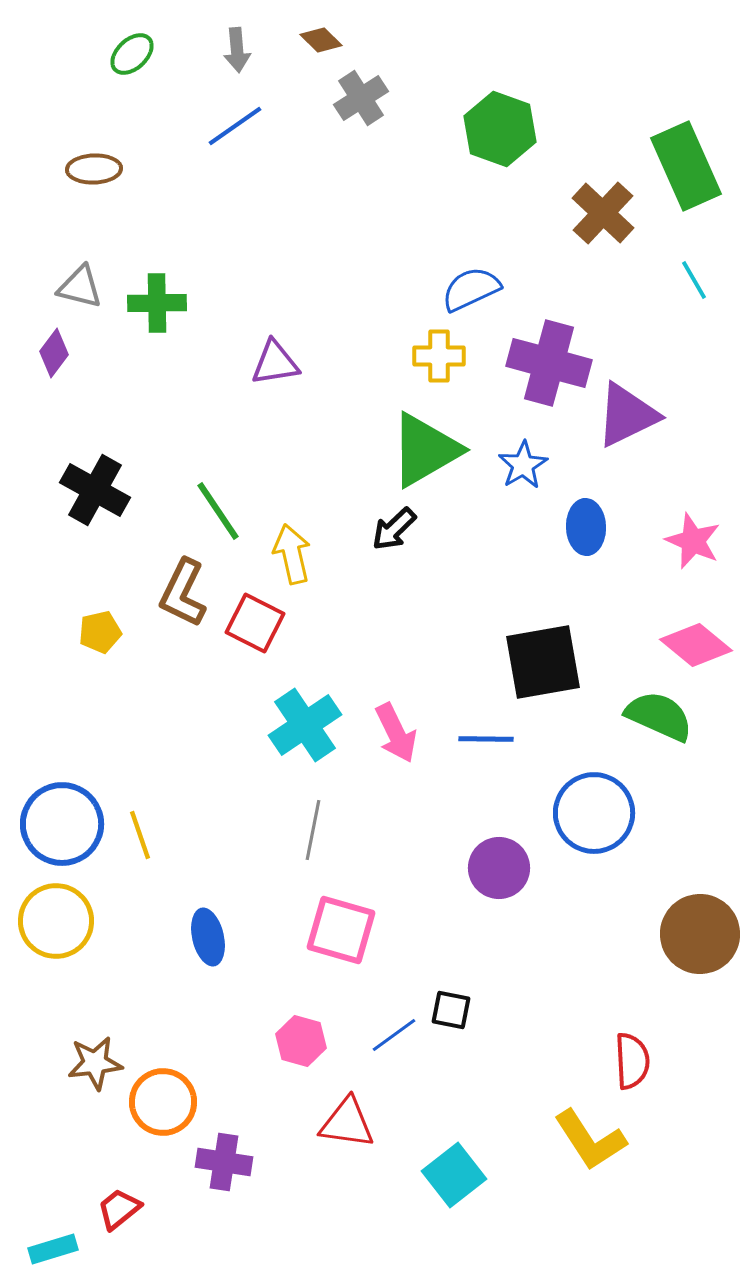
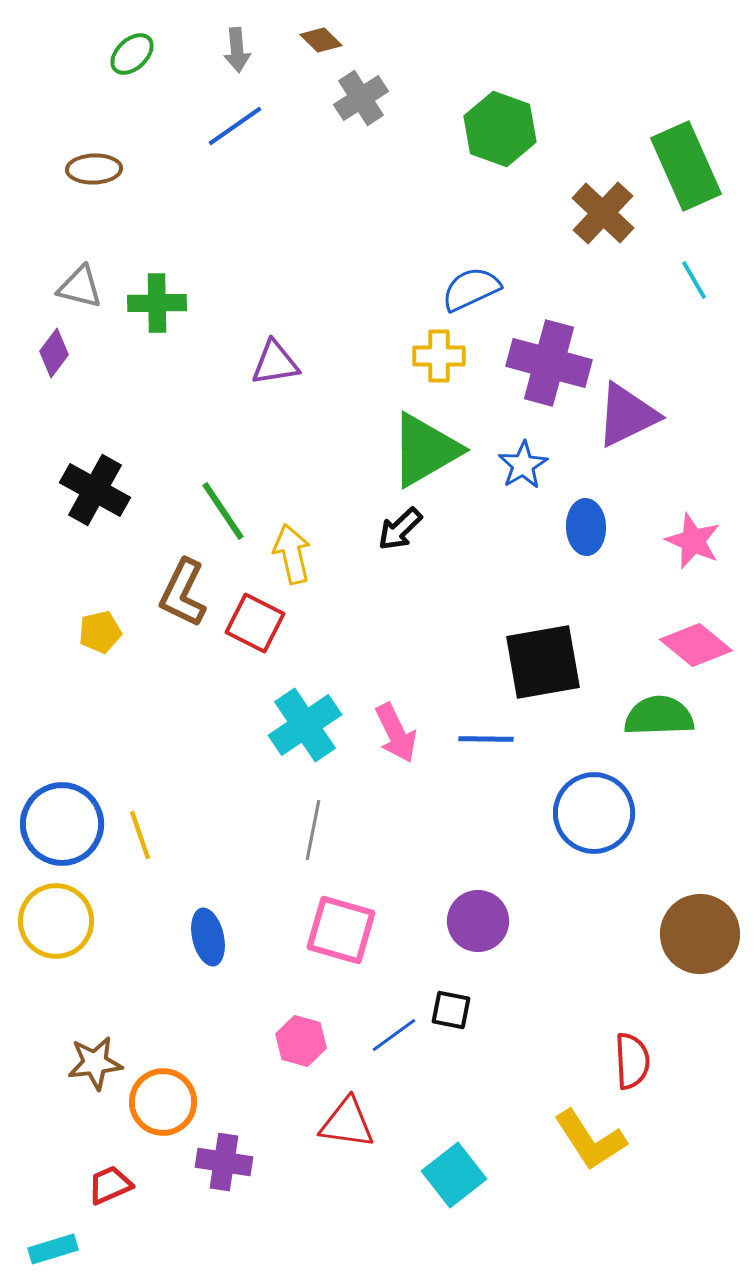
green line at (218, 511): moved 5 px right
black arrow at (394, 529): moved 6 px right
green semicircle at (659, 716): rotated 26 degrees counterclockwise
purple circle at (499, 868): moved 21 px left, 53 px down
red trapezoid at (119, 1209): moved 9 px left, 24 px up; rotated 15 degrees clockwise
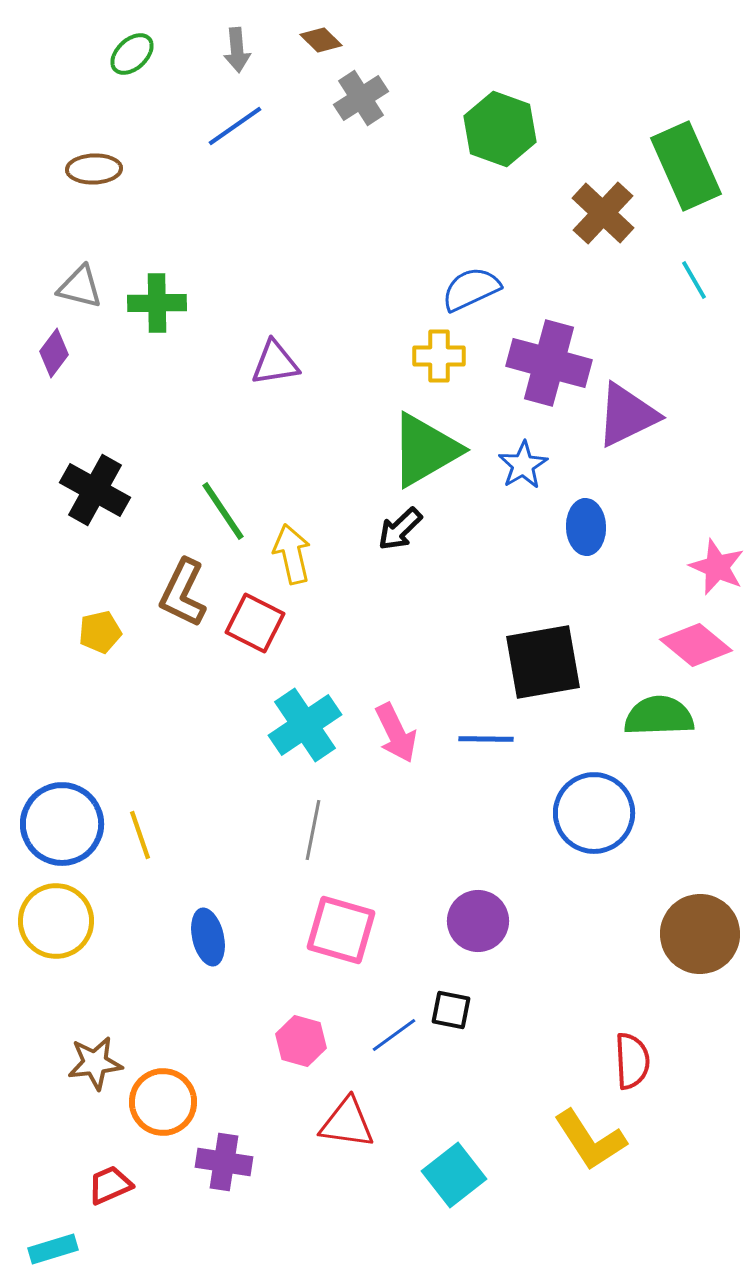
pink star at (693, 541): moved 24 px right, 26 px down
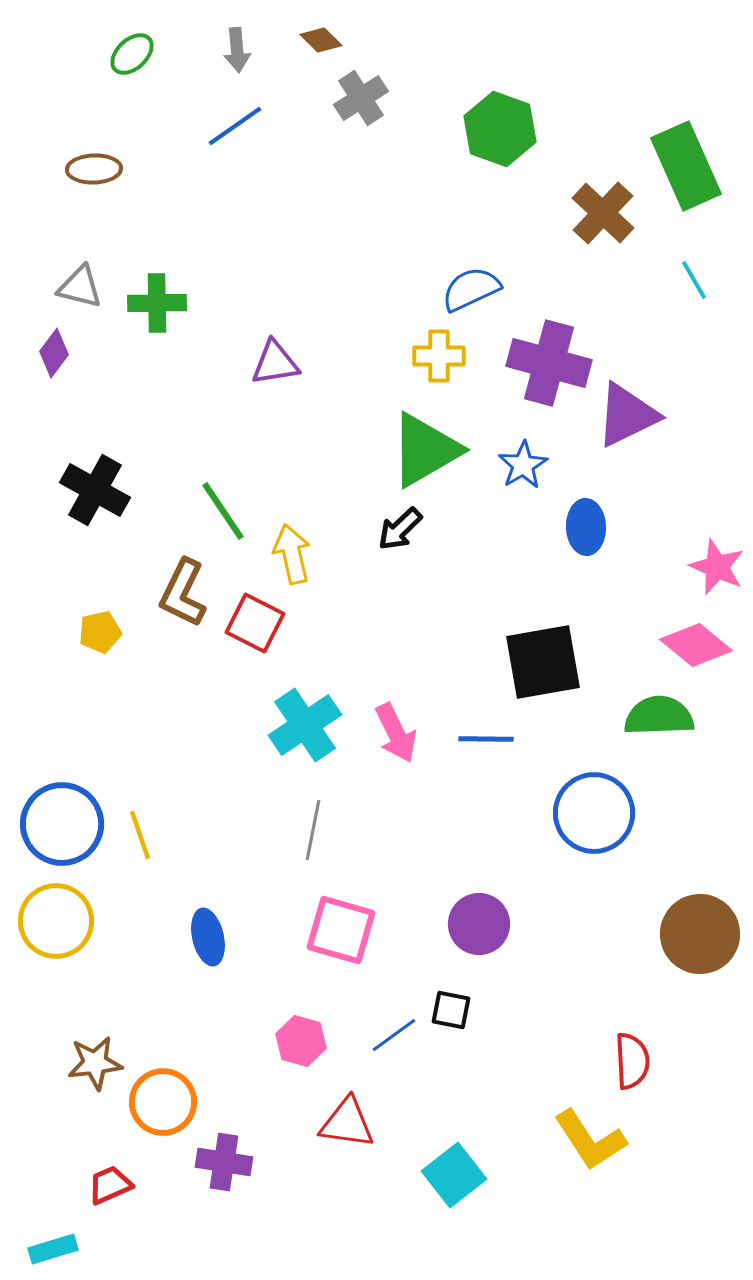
purple circle at (478, 921): moved 1 px right, 3 px down
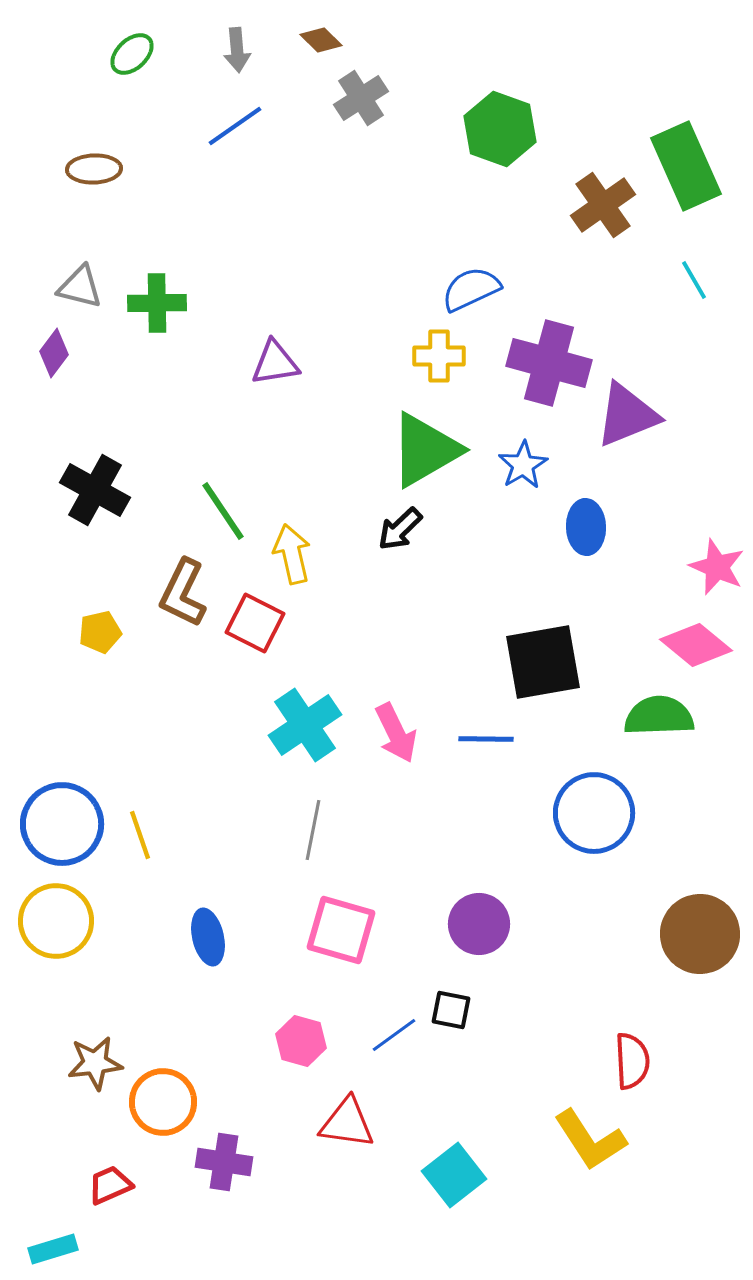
brown cross at (603, 213): moved 8 px up; rotated 12 degrees clockwise
purple triangle at (627, 415): rotated 4 degrees clockwise
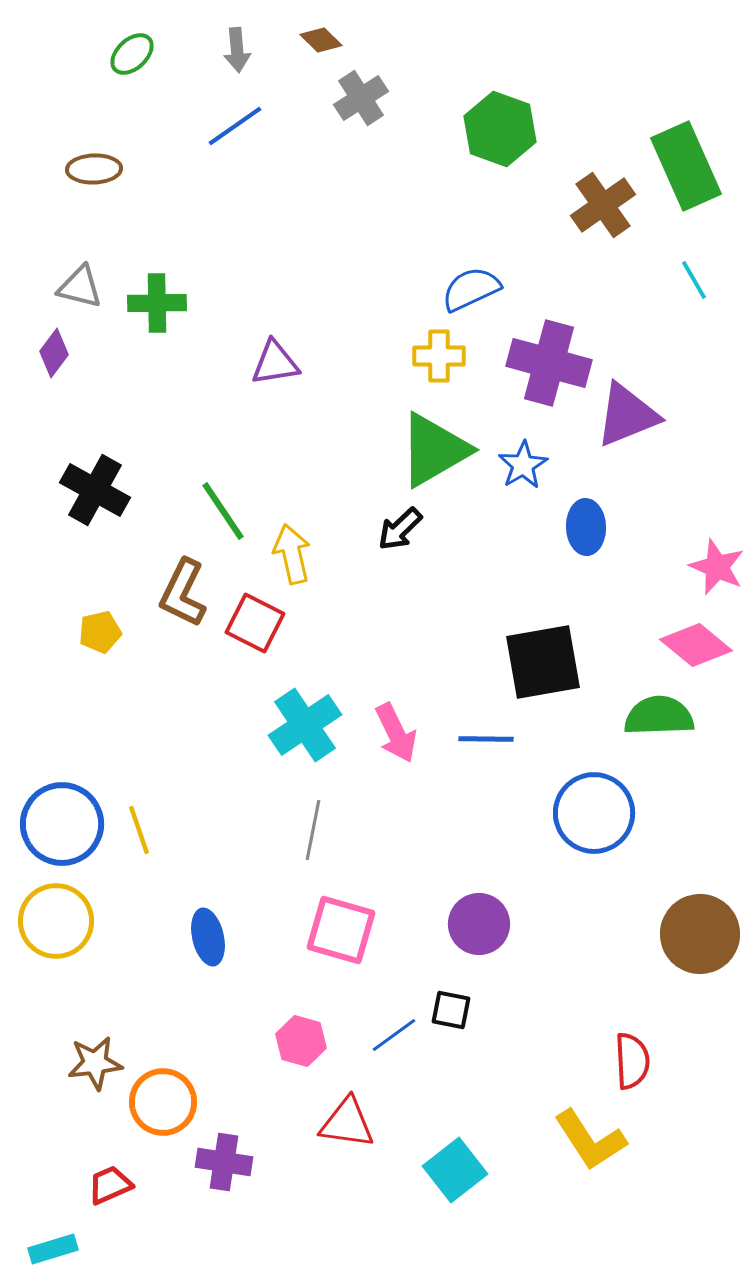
green triangle at (425, 450): moved 9 px right
yellow line at (140, 835): moved 1 px left, 5 px up
cyan square at (454, 1175): moved 1 px right, 5 px up
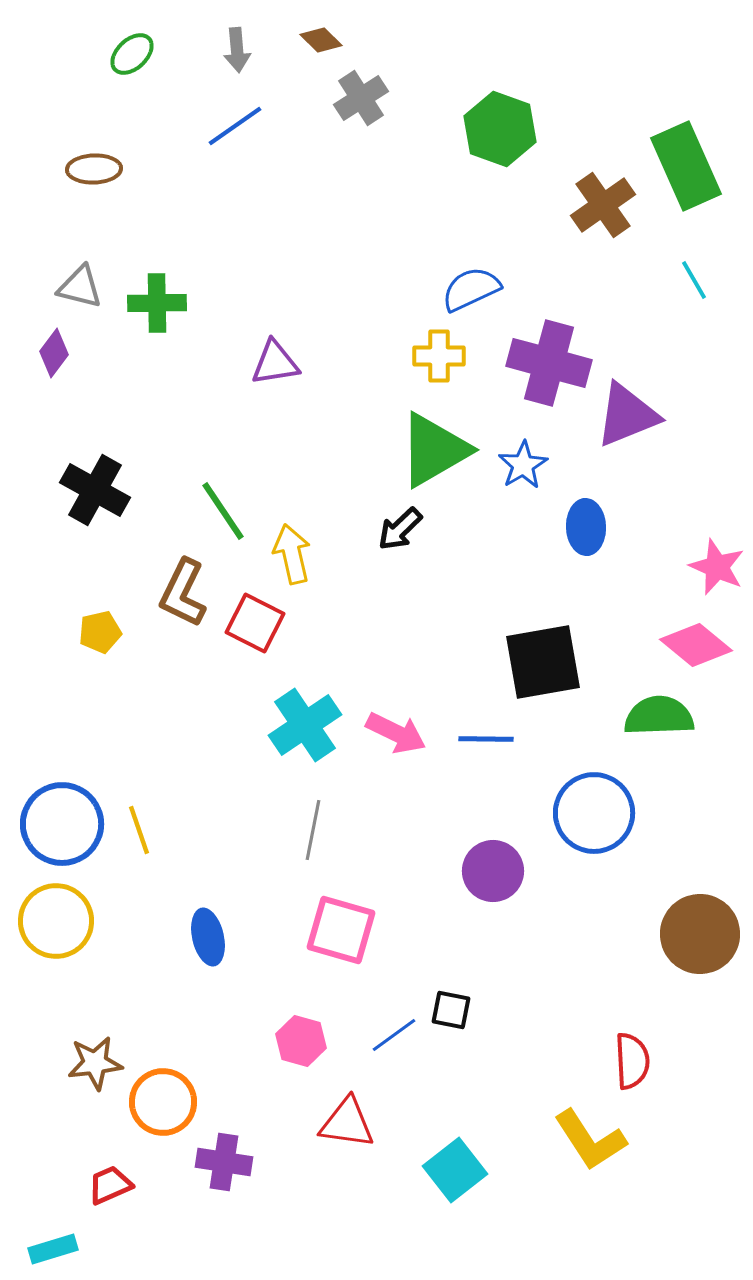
pink arrow at (396, 733): rotated 38 degrees counterclockwise
purple circle at (479, 924): moved 14 px right, 53 px up
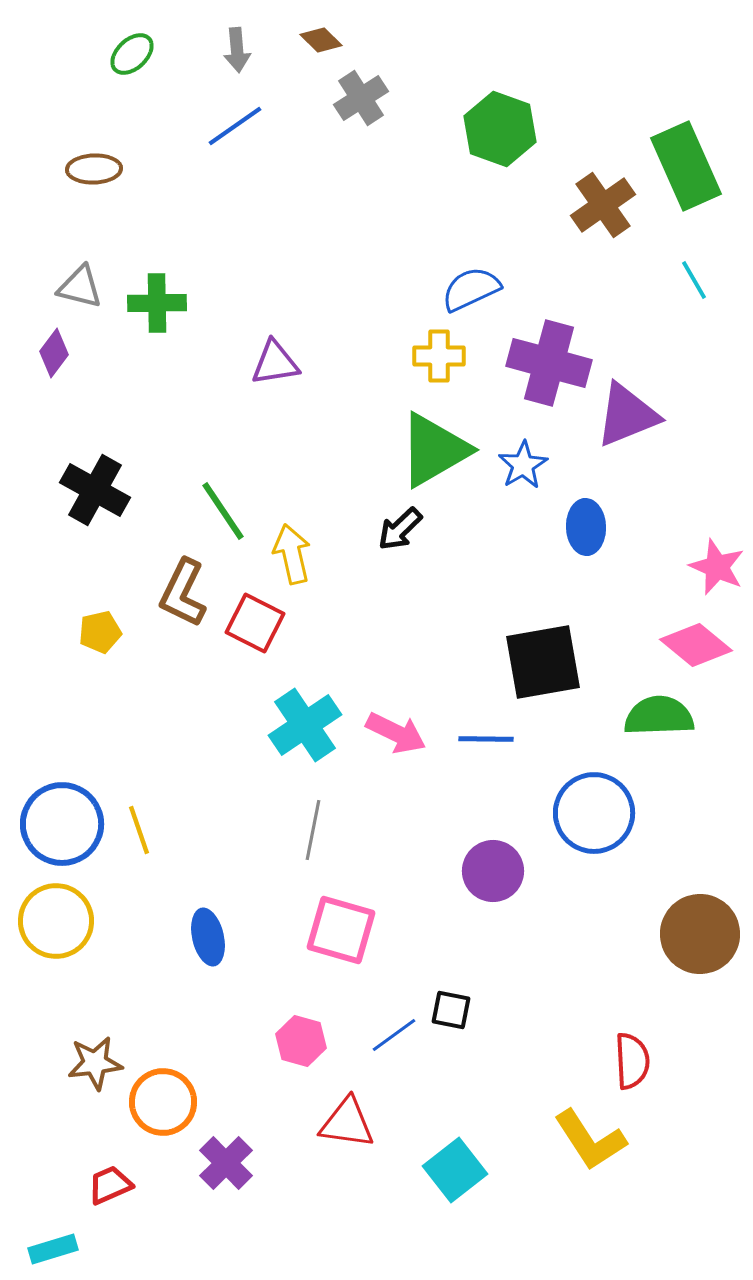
purple cross at (224, 1162): moved 2 px right, 1 px down; rotated 36 degrees clockwise
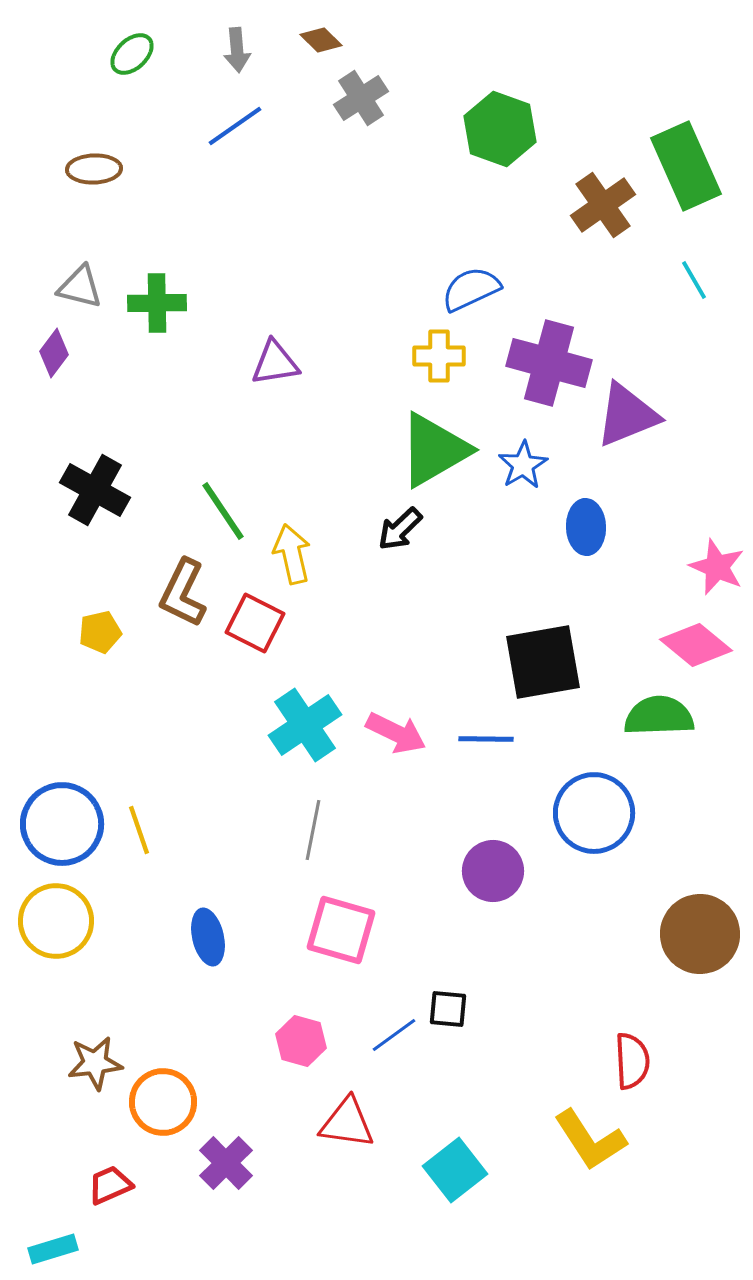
black square at (451, 1010): moved 3 px left, 1 px up; rotated 6 degrees counterclockwise
